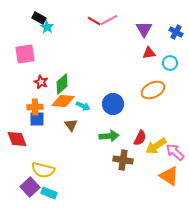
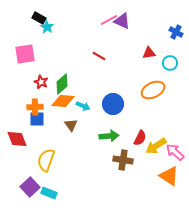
red line: moved 5 px right, 35 px down
purple triangle: moved 22 px left, 8 px up; rotated 36 degrees counterclockwise
yellow semicircle: moved 3 px right, 10 px up; rotated 95 degrees clockwise
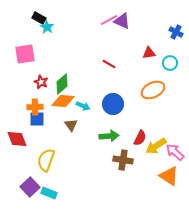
red line: moved 10 px right, 8 px down
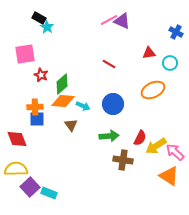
red star: moved 7 px up
yellow semicircle: moved 30 px left, 9 px down; rotated 70 degrees clockwise
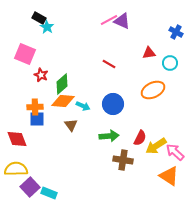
pink square: rotated 30 degrees clockwise
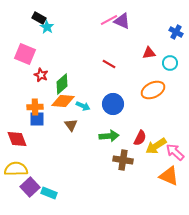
orange triangle: rotated 10 degrees counterclockwise
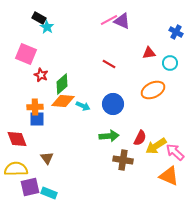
pink square: moved 1 px right
brown triangle: moved 24 px left, 33 px down
purple square: rotated 30 degrees clockwise
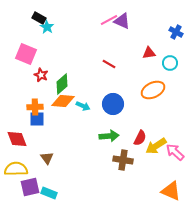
orange triangle: moved 2 px right, 15 px down
